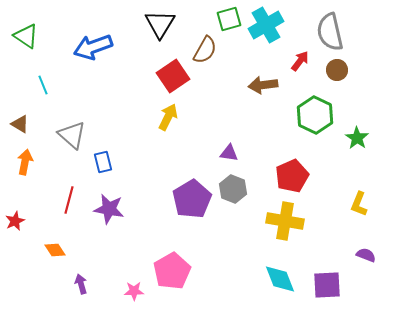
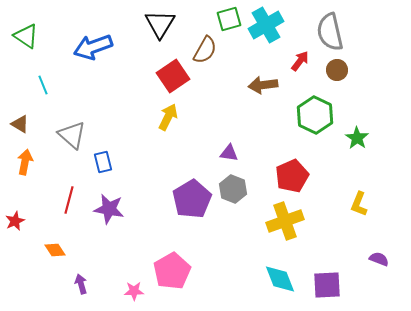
yellow cross: rotated 30 degrees counterclockwise
purple semicircle: moved 13 px right, 4 px down
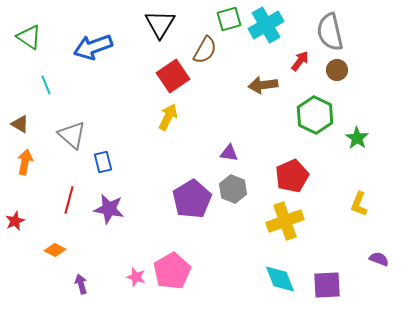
green triangle: moved 3 px right, 1 px down
cyan line: moved 3 px right
orange diamond: rotated 30 degrees counterclockwise
pink star: moved 2 px right, 14 px up; rotated 18 degrees clockwise
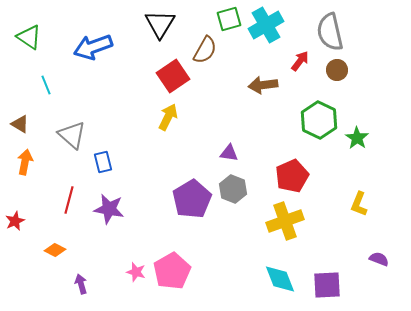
green hexagon: moved 4 px right, 5 px down
pink star: moved 5 px up
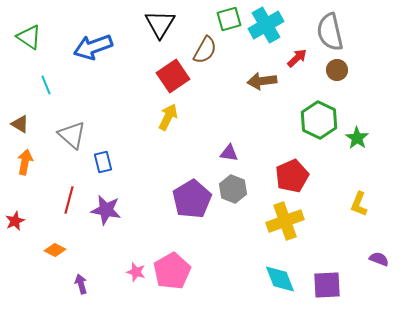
red arrow: moved 3 px left, 3 px up; rotated 10 degrees clockwise
brown arrow: moved 1 px left, 4 px up
purple star: moved 3 px left, 1 px down
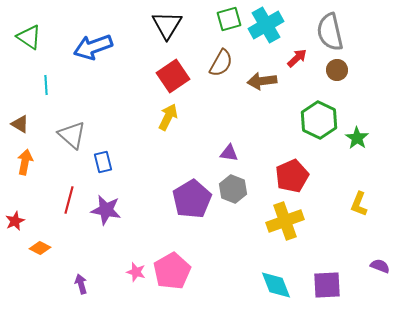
black triangle: moved 7 px right, 1 px down
brown semicircle: moved 16 px right, 13 px down
cyan line: rotated 18 degrees clockwise
orange diamond: moved 15 px left, 2 px up
purple semicircle: moved 1 px right, 7 px down
cyan diamond: moved 4 px left, 6 px down
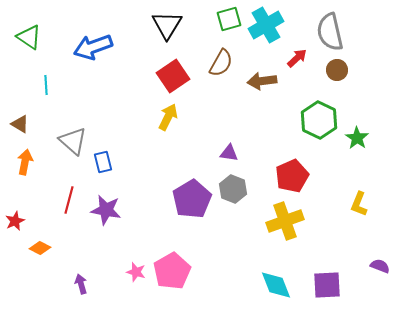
gray triangle: moved 1 px right, 6 px down
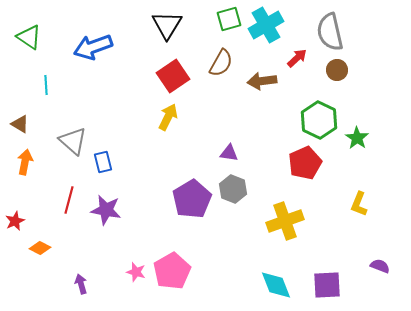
red pentagon: moved 13 px right, 13 px up
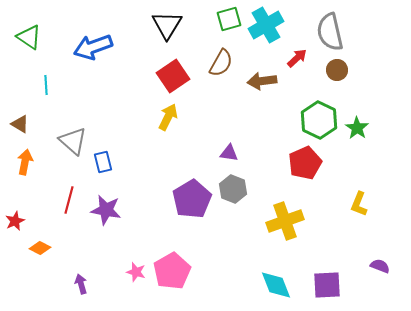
green star: moved 10 px up
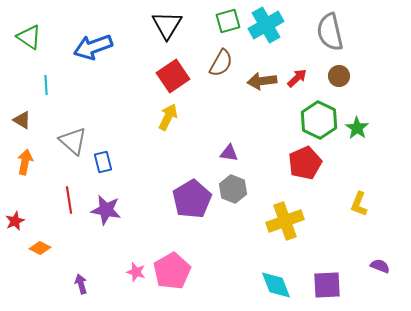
green square: moved 1 px left, 2 px down
red arrow: moved 20 px down
brown circle: moved 2 px right, 6 px down
brown triangle: moved 2 px right, 4 px up
red line: rotated 24 degrees counterclockwise
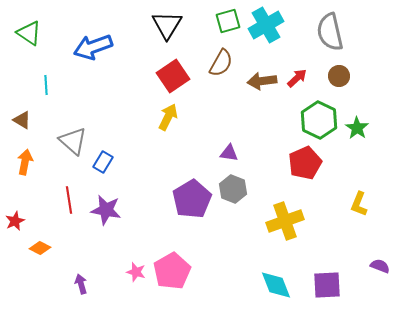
green triangle: moved 4 px up
blue rectangle: rotated 45 degrees clockwise
